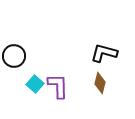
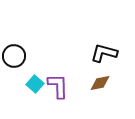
brown diamond: rotated 65 degrees clockwise
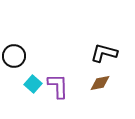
cyan square: moved 2 px left
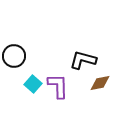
black L-shape: moved 21 px left, 7 px down
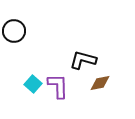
black circle: moved 25 px up
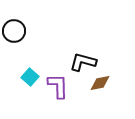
black L-shape: moved 2 px down
cyan square: moved 3 px left, 7 px up
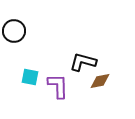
cyan square: rotated 30 degrees counterclockwise
brown diamond: moved 2 px up
